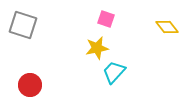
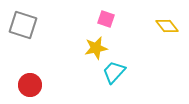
yellow diamond: moved 1 px up
yellow star: moved 1 px left
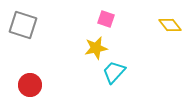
yellow diamond: moved 3 px right, 1 px up
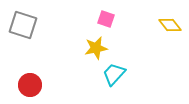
cyan trapezoid: moved 2 px down
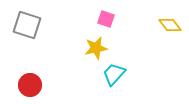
gray square: moved 4 px right
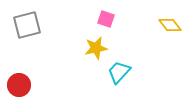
gray square: rotated 32 degrees counterclockwise
cyan trapezoid: moved 5 px right, 2 px up
red circle: moved 11 px left
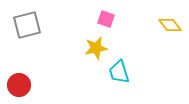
cyan trapezoid: rotated 60 degrees counterclockwise
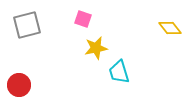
pink square: moved 23 px left
yellow diamond: moved 3 px down
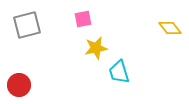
pink square: rotated 30 degrees counterclockwise
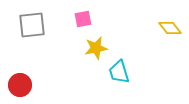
gray square: moved 5 px right; rotated 8 degrees clockwise
red circle: moved 1 px right
